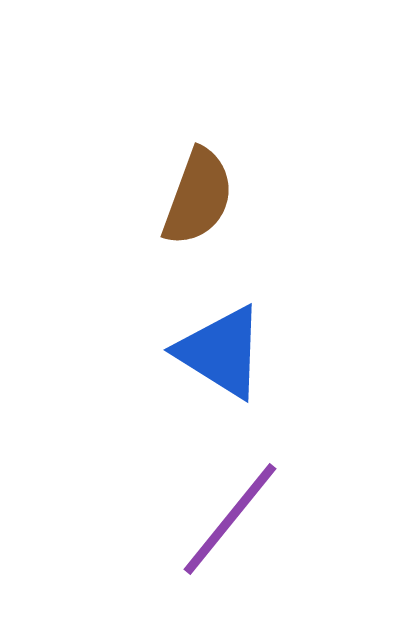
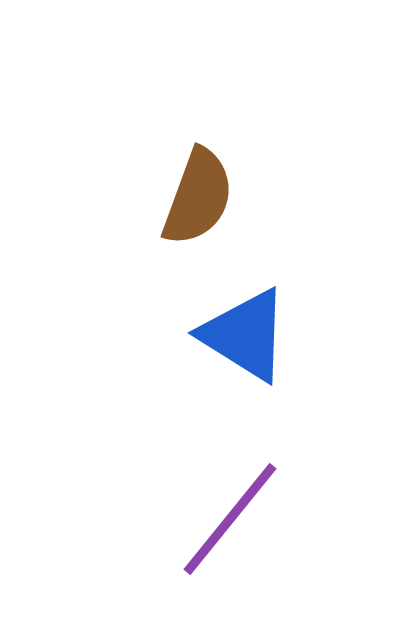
blue triangle: moved 24 px right, 17 px up
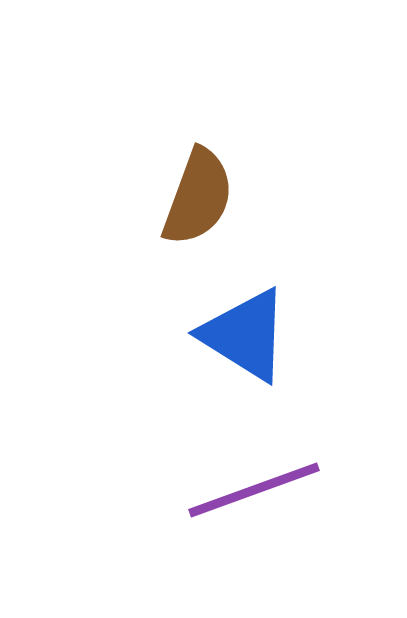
purple line: moved 24 px right, 29 px up; rotated 31 degrees clockwise
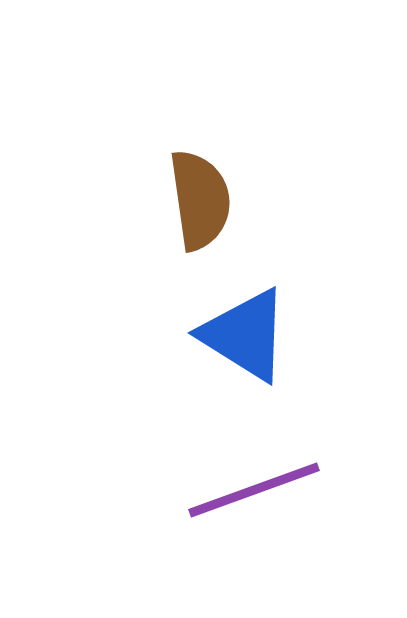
brown semicircle: moved 2 px right, 3 px down; rotated 28 degrees counterclockwise
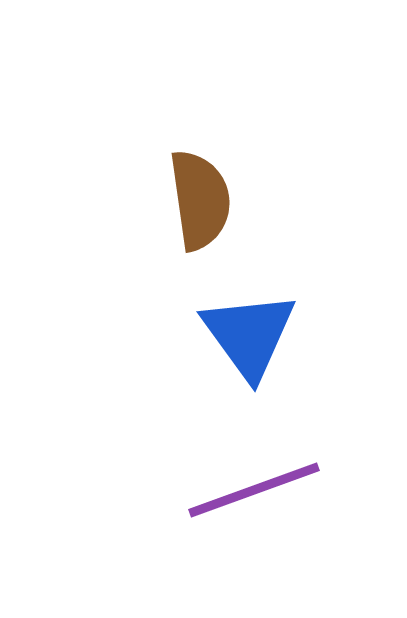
blue triangle: moved 4 px right; rotated 22 degrees clockwise
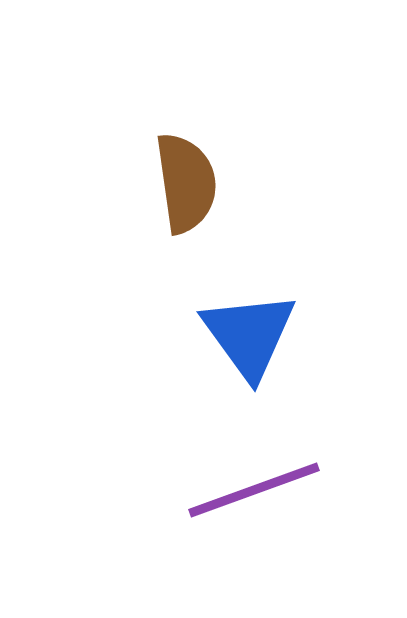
brown semicircle: moved 14 px left, 17 px up
